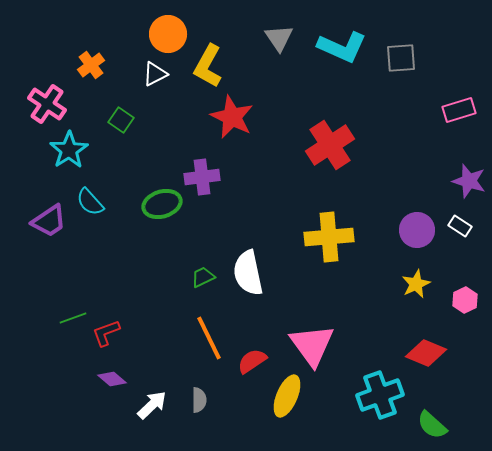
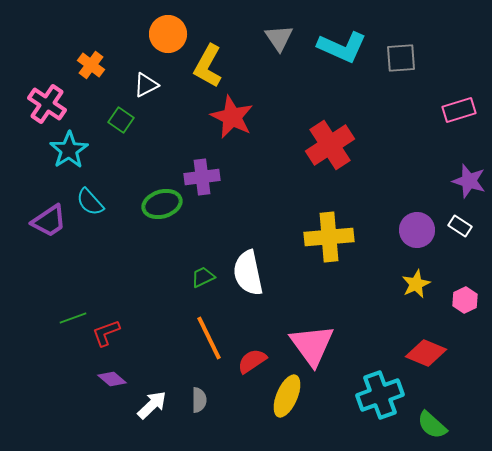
orange cross: rotated 16 degrees counterclockwise
white triangle: moved 9 px left, 11 px down
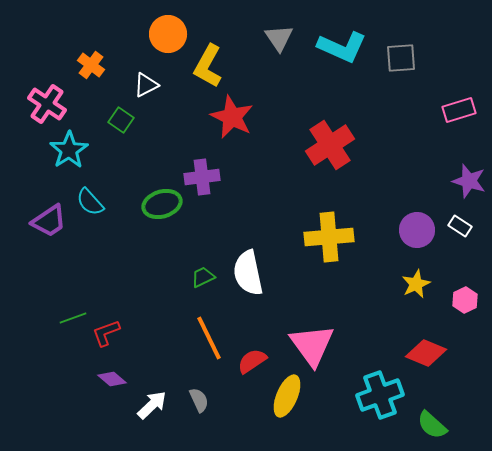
gray semicircle: rotated 25 degrees counterclockwise
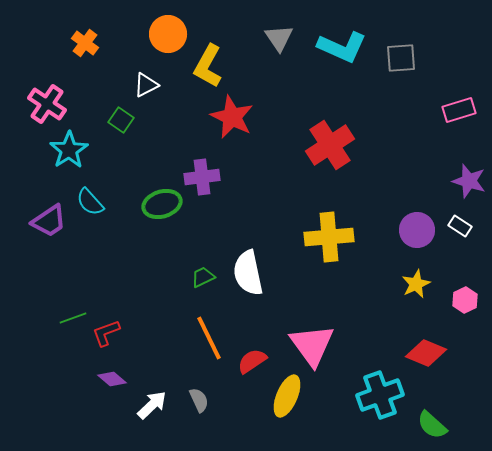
orange cross: moved 6 px left, 22 px up
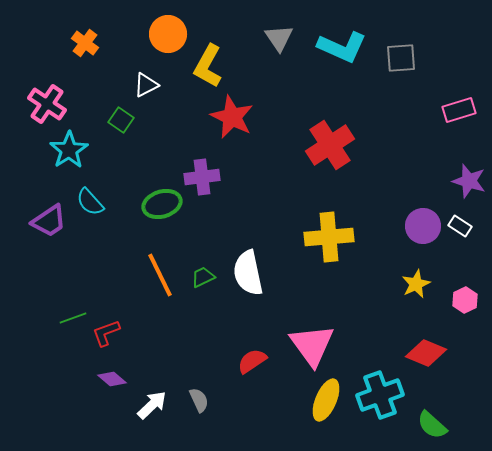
purple circle: moved 6 px right, 4 px up
orange line: moved 49 px left, 63 px up
yellow ellipse: moved 39 px right, 4 px down
